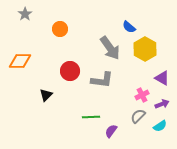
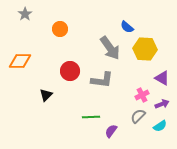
blue semicircle: moved 2 px left
yellow hexagon: rotated 25 degrees counterclockwise
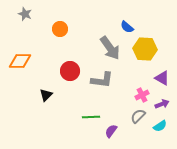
gray star: rotated 16 degrees counterclockwise
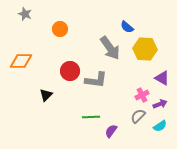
orange diamond: moved 1 px right
gray L-shape: moved 6 px left
purple arrow: moved 2 px left
